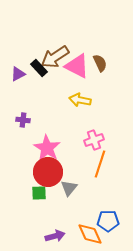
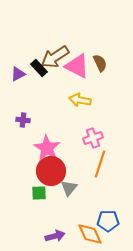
pink cross: moved 1 px left, 2 px up
red circle: moved 3 px right, 1 px up
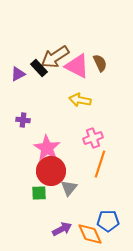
purple arrow: moved 7 px right, 7 px up; rotated 12 degrees counterclockwise
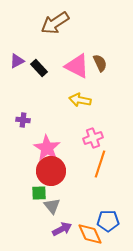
brown arrow: moved 34 px up
purple triangle: moved 1 px left, 13 px up
gray triangle: moved 17 px left, 18 px down; rotated 18 degrees counterclockwise
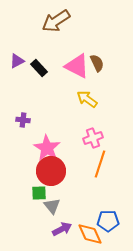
brown arrow: moved 1 px right, 2 px up
brown semicircle: moved 3 px left
yellow arrow: moved 7 px right, 1 px up; rotated 25 degrees clockwise
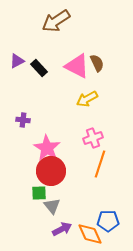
yellow arrow: rotated 65 degrees counterclockwise
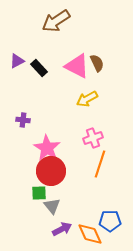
blue pentagon: moved 2 px right
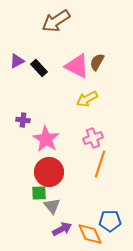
brown semicircle: moved 1 px up; rotated 126 degrees counterclockwise
pink star: moved 1 px left, 9 px up
red circle: moved 2 px left, 1 px down
